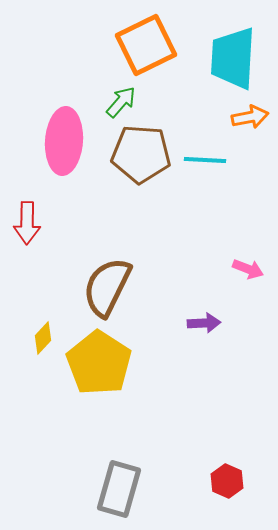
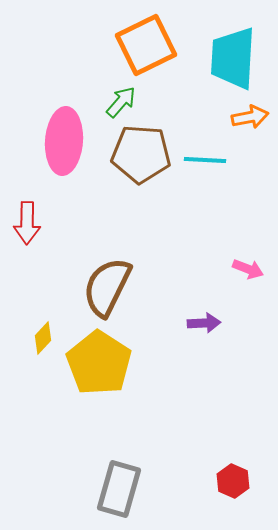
red hexagon: moved 6 px right
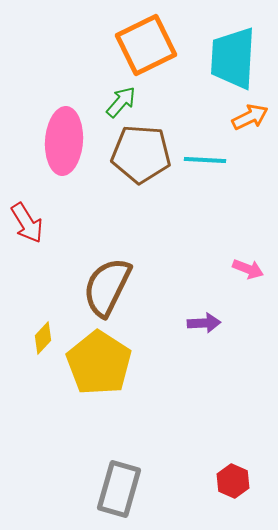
orange arrow: rotated 15 degrees counterclockwise
red arrow: rotated 33 degrees counterclockwise
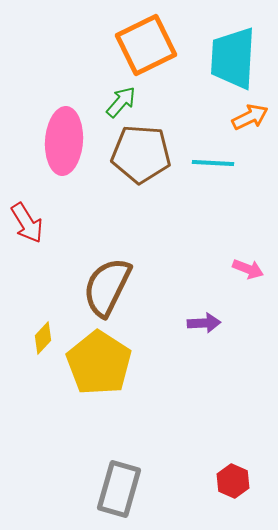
cyan line: moved 8 px right, 3 px down
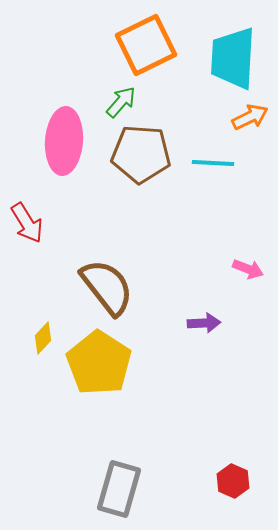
brown semicircle: rotated 116 degrees clockwise
